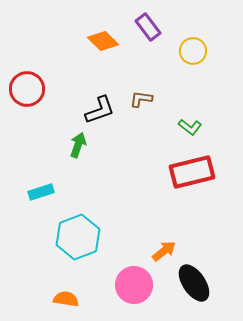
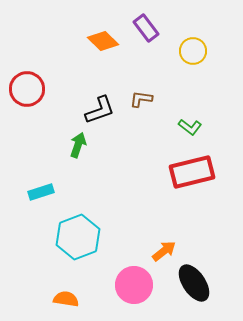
purple rectangle: moved 2 px left, 1 px down
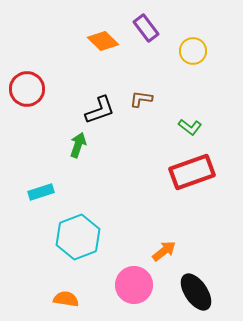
red rectangle: rotated 6 degrees counterclockwise
black ellipse: moved 2 px right, 9 px down
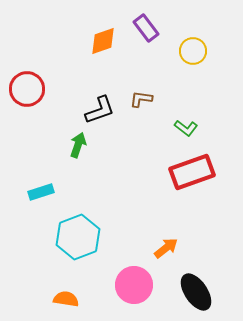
orange diamond: rotated 64 degrees counterclockwise
green L-shape: moved 4 px left, 1 px down
orange arrow: moved 2 px right, 3 px up
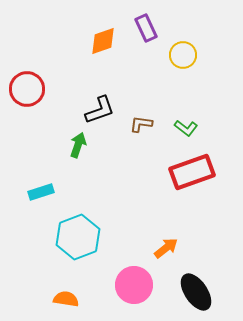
purple rectangle: rotated 12 degrees clockwise
yellow circle: moved 10 px left, 4 px down
brown L-shape: moved 25 px down
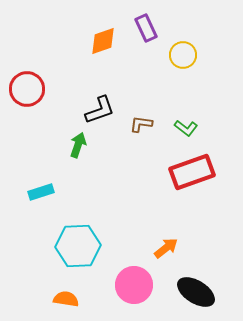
cyan hexagon: moved 9 px down; rotated 18 degrees clockwise
black ellipse: rotated 24 degrees counterclockwise
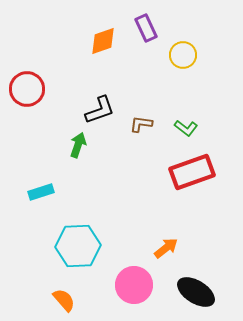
orange semicircle: moved 2 px left, 1 px down; rotated 40 degrees clockwise
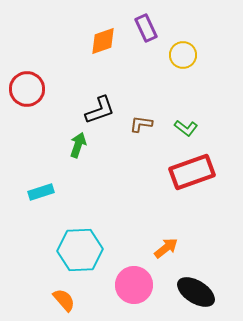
cyan hexagon: moved 2 px right, 4 px down
